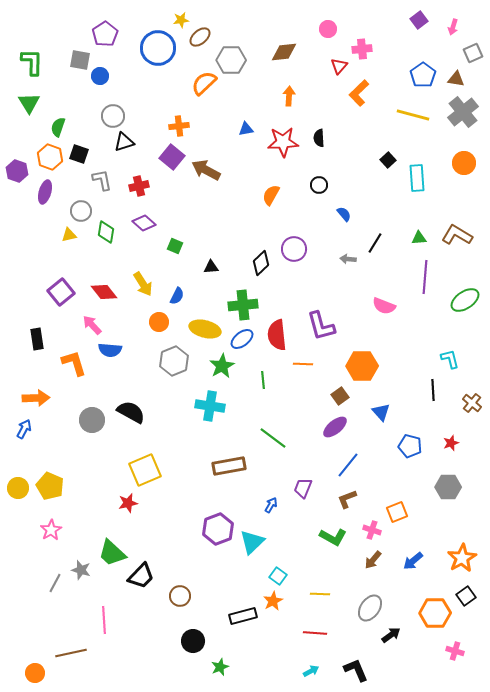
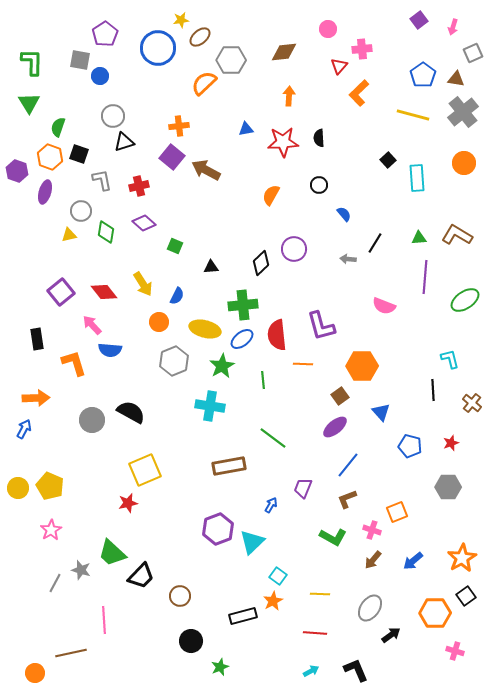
black circle at (193, 641): moved 2 px left
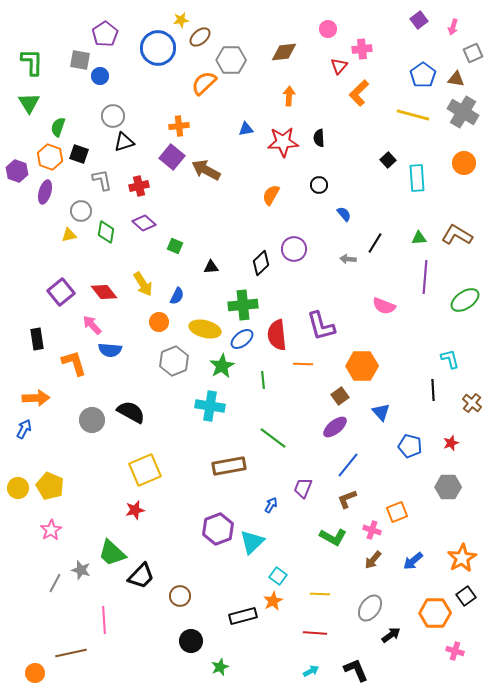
gray cross at (463, 112): rotated 20 degrees counterclockwise
red star at (128, 503): moved 7 px right, 7 px down
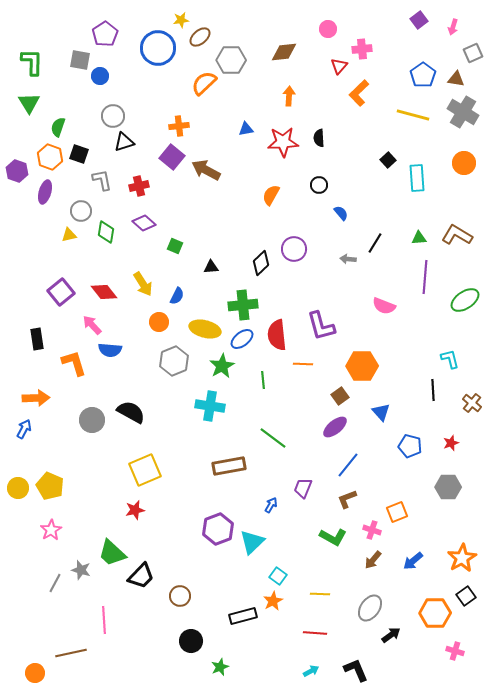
blue semicircle at (344, 214): moved 3 px left, 1 px up
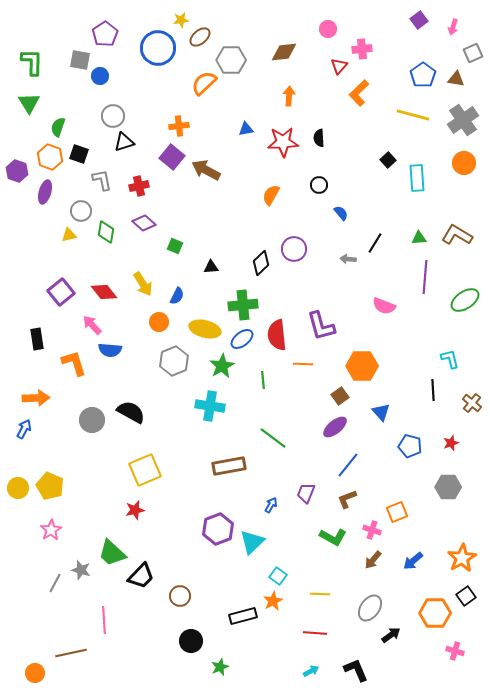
gray cross at (463, 112): moved 8 px down; rotated 24 degrees clockwise
purple trapezoid at (303, 488): moved 3 px right, 5 px down
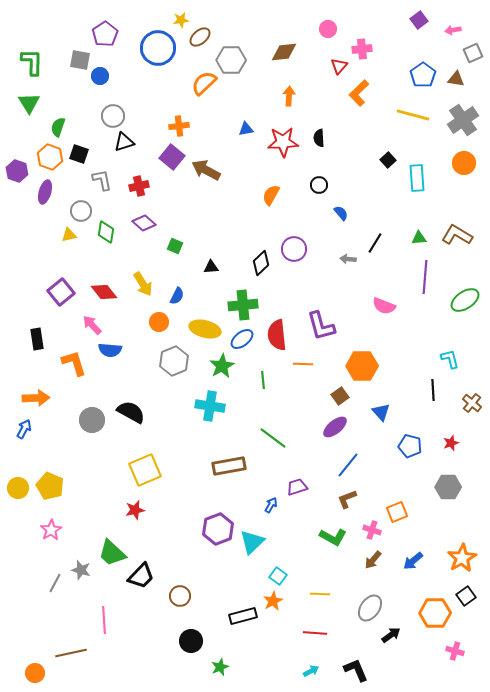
pink arrow at (453, 27): moved 3 px down; rotated 63 degrees clockwise
purple trapezoid at (306, 493): moved 9 px left, 6 px up; rotated 50 degrees clockwise
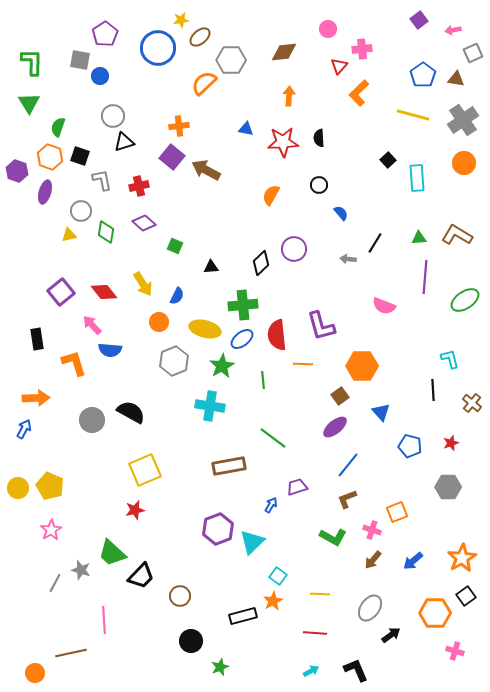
blue triangle at (246, 129): rotated 21 degrees clockwise
black square at (79, 154): moved 1 px right, 2 px down
